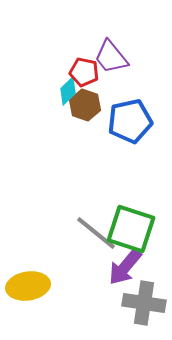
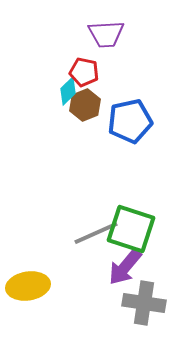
purple trapezoid: moved 5 px left, 23 px up; rotated 54 degrees counterclockwise
brown hexagon: rotated 20 degrees clockwise
gray line: rotated 63 degrees counterclockwise
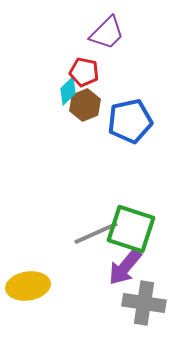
purple trapezoid: moved 1 px right, 1 px up; rotated 42 degrees counterclockwise
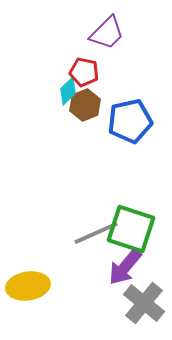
gray cross: rotated 30 degrees clockwise
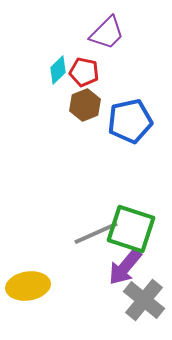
cyan diamond: moved 10 px left, 21 px up
gray cross: moved 3 px up
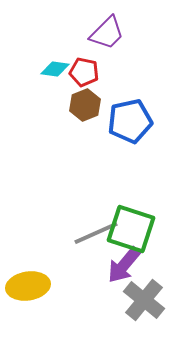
cyan diamond: moved 3 px left, 1 px up; rotated 52 degrees clockwise
purple arrow: moved 1 px left, 2 px up
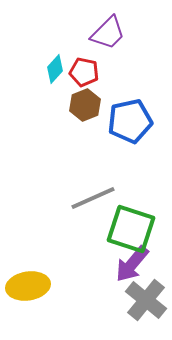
purple trapezoid: moved 1 px right
cyan diamond: rotated 56 degrees counterclockwise
gray line: moved 3 px left, 35 px up
purple arrow: moved 8 px right, 1 px up
gray cross: moved 2 px right
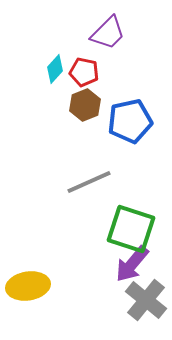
gray line: moved 4 px left, 16 px up
